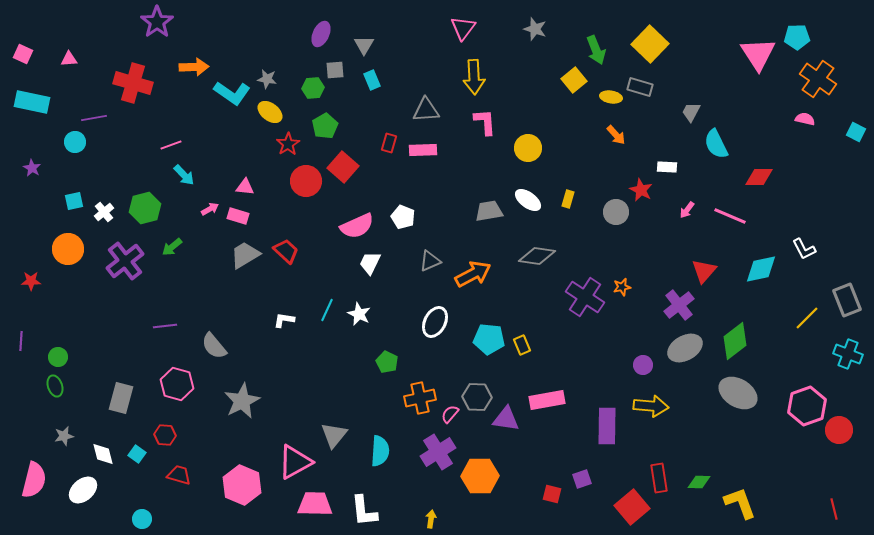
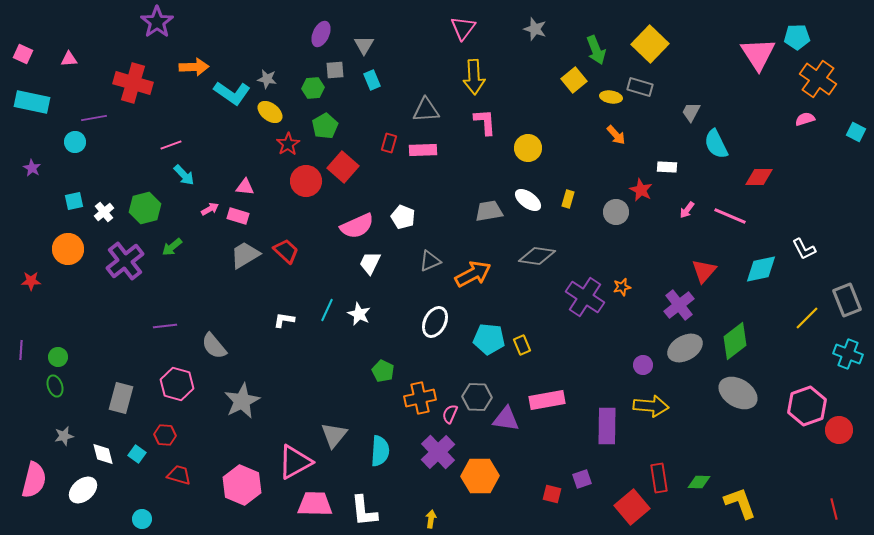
pink semicircle at (805, 119): rotated 30 degrees counterclockwise
purple line at (21, 341): moved 9 px down
green pentagon at (387, 362): moved 4 px left, 9 px down
pink semicircle at (450, 414): rotated 18 degrees counterclockwise
purple cross at (438, 452): rotated 12 degrees counterclockwise
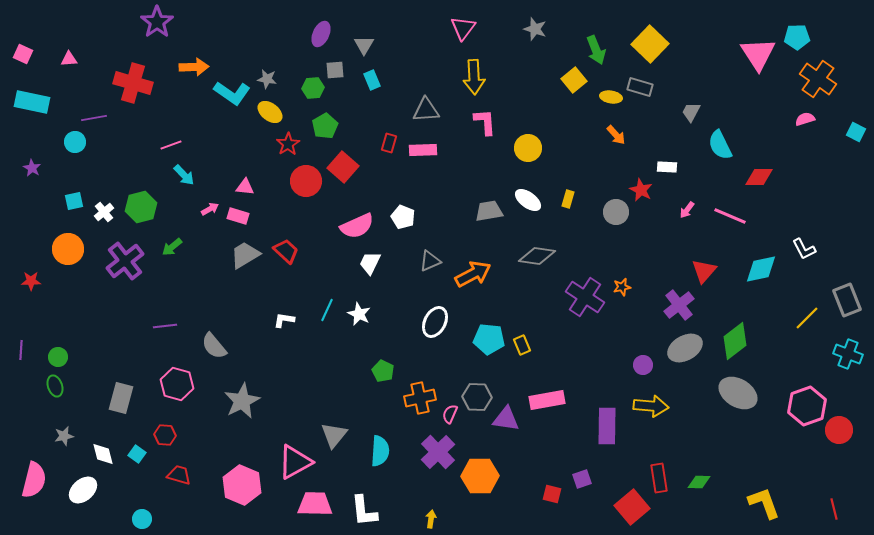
cyan semicircle at (716, 144): moved 4 px right, 1 px down
green hexagon at (145, 208): moved 4 px left, 1 px up
yellow L-shape at (740, 503): moved 24 px right
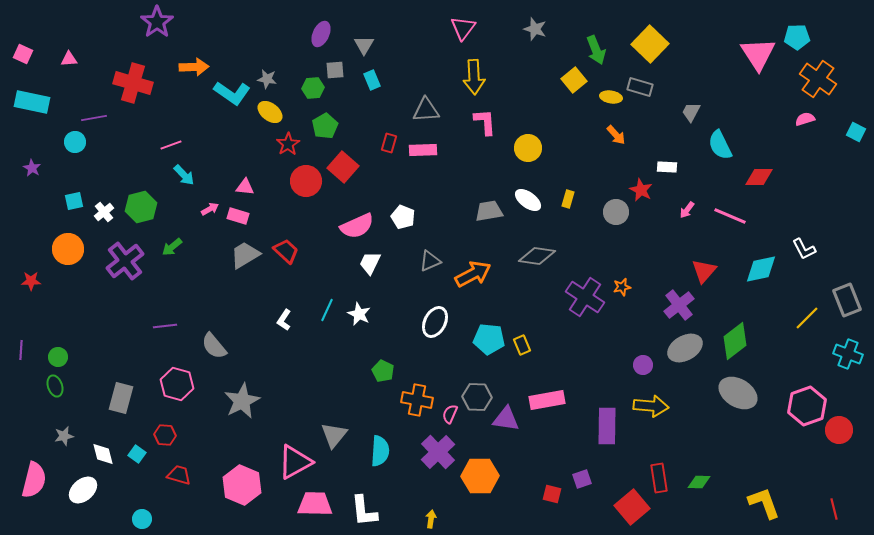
white L-shape at (284, 320): rotated 65 degrees counterclockwise
orange cross at (420, 398): moved 3 px left, 2 px down; rotated 24 degrees clockwise
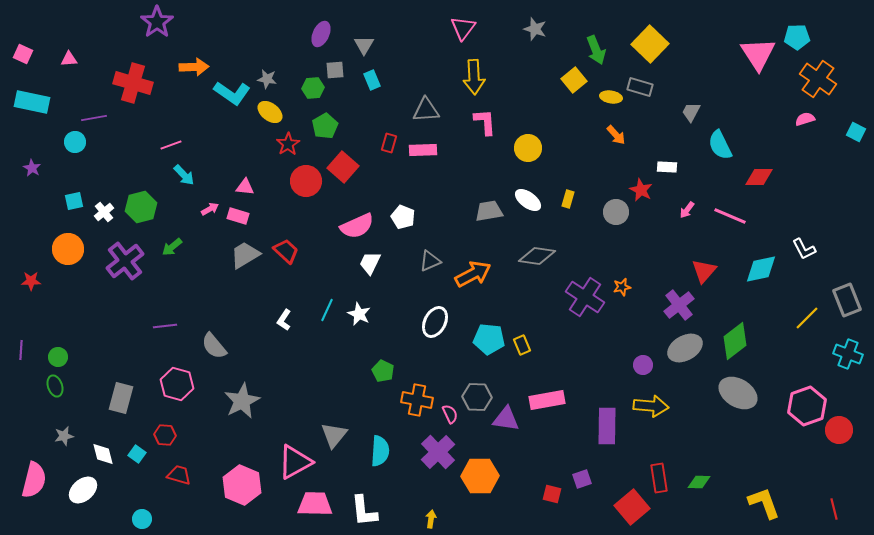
pink semicircle at (450, 414): rotated 132 degrees clockwise
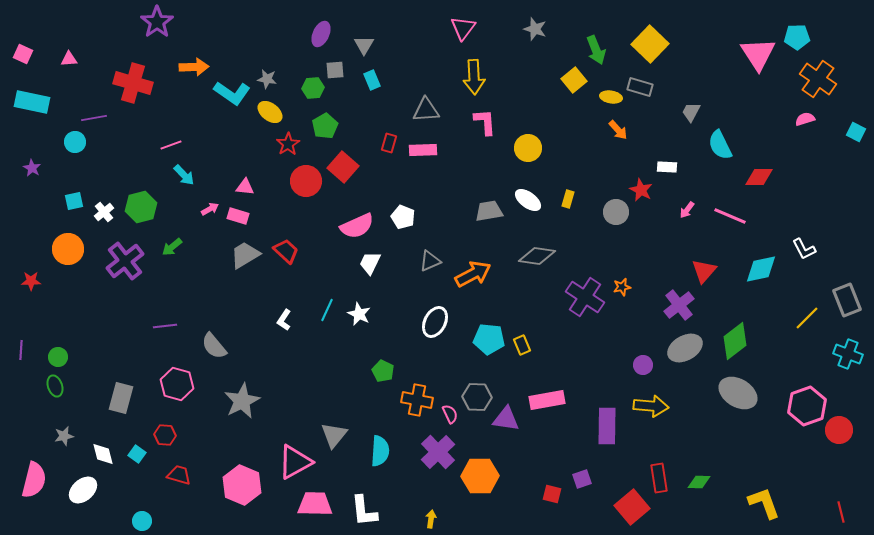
orange arrow at (616, 135): moved 2 px right, 5 px up
red line at (834, 509): moved 7 px right, 3 px down
cyan circle at (142, 519): moved 2 px down
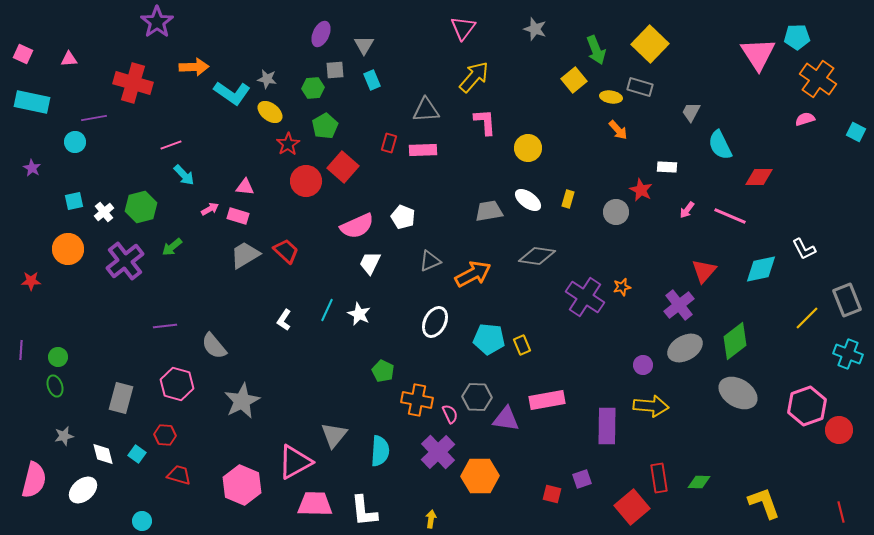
yellow arrow at (474, 77): rotated 136 degrees counterclockwise
